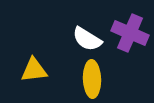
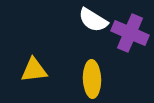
white semicircle: moved 6 px right, 19 px up
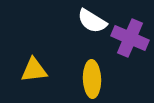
white semicircle: moved 1 px left, 1 px down
purple cross: moved 5 px down
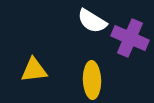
yellow ellipse: moved 1 px down
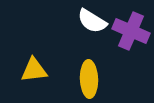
purple cross: moved 1 px right, 7 px up
yellow ellipse: moved 3 px left, 1 px up
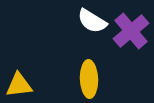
purple cross: rotated 27 degrees clockwise
yellow triangle: moved 15 px left, 15 px down
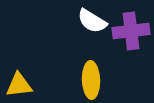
purple cross: rotated 33 degrees clockwise
yellow ellipse: moved 2 px right, 1 px down
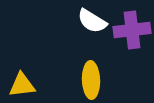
purple cross: moved 1 px right, 1 px up
yellow triangle: moved 3 px right
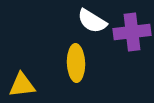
purple cross: moved 2 px down
yellow ellipse: moved 15 px left, 17 px up
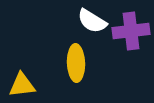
purple cross: moved 1 px left, 1 px up
